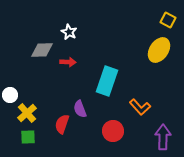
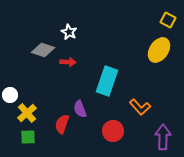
gray diamond: moved 1 px right; rotated 20 degrees clockwise
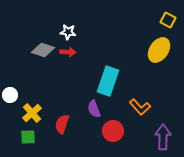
white star: moved 1 px left; rotated 21 degrees counterclockwise
red arrow: moved 10 px up
cyan rectangle: moved 1 px right
purple semicircle: moved 14 px right
yellow cross: moved 5 px right
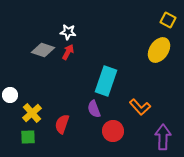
red arrow: rotated 63 degrees counterclockwise
cyan rectangle: moved 2 px left
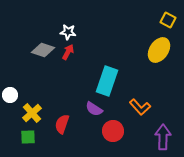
cyan rectangle: moved 1 px right
purple semicircle: rotated 36 degrees counterclockwise
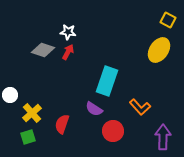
green square: rotated 14 degrees counterclockwise
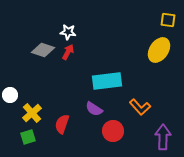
yellow square: rotated 21 degrees counterclockwise
cyan rectangle: rotated 64 degrees clockwise
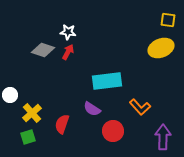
yellow ellipse: moved 2 px right, 2 px up; rotated 35 degrees clockwise
purple semicircle: moved 2 px left
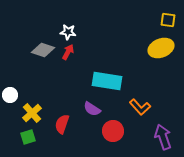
cyan rectangle: rotated 16 degrees clockwise
purple arrow: rotated 20 degrees counterclockwise
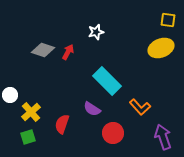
white star: moved 28 px right; rotated 21 degrees counterclockwise
cyan rectangle: rotated 36 degrees clockwise
yellow cross: moved 1 px left, 1 px up
red circle: moved 2 px down
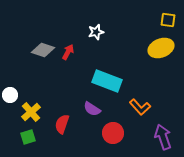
cyan rectangle: rotated 24 degrees counterclockwise
